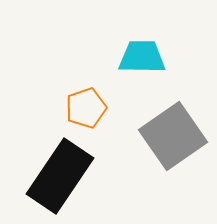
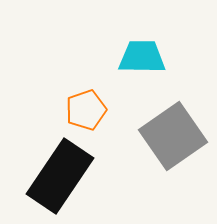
orange pentagon: moved 2 px down
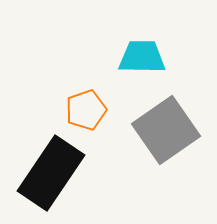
gray square: moved 7 px left, 6 px up
black rectangle: moved 9 px left, 3 px up
